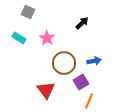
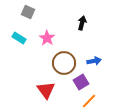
black arrow: rotated 32 degrees counterclockwise
orange line: rotated 21 degrees clockwise
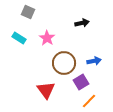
black arrow: rotated 64 degrees clockwise
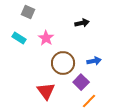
pink star: moved 1 px left
brown circle: moved 1 px left
purple square: rotated 14 degrees counterclockwise
red triangle: moved 1 px down
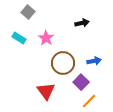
gray square: rotated 16 degrees clockwise
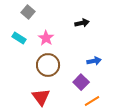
brown circle: moved 15 px left, 2 px down
red triangle: moved 5 px left, 6 px down
orange line: moved 3 px right; rotated 14 degrees clockwise
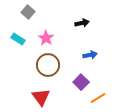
cyan rectangle: moved 1 px left, 1 px down
blue arrow: moved 4 px left, 6 px up
orange line: moved 6 px right, 3 px up
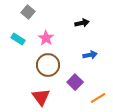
purple square: moved 6 px left
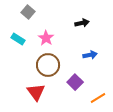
red triangle: moved 5 px left, 5 px up
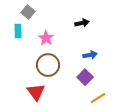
cyan rectangle: moved 8 px up; rotated 56 degrees clockwise
purple square: moved 10 px right, 5 px up
